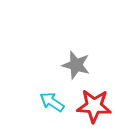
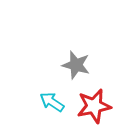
red star: rotated 16 degrees counterclockwise
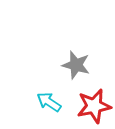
cyan arrow: moved 3 px left
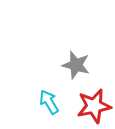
cyan arrow: rotated 25 degrees clockwise
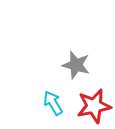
cyan arrow: moved 4 px right, 1 px down
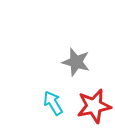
gray star: moved 3 px up
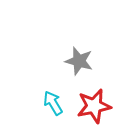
gray star: moved 3 px right, 1 px up
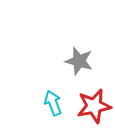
cyan arrow: rotated 10 degrees clockwise
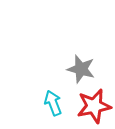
gray star: moved 2 px right, 8 px down
